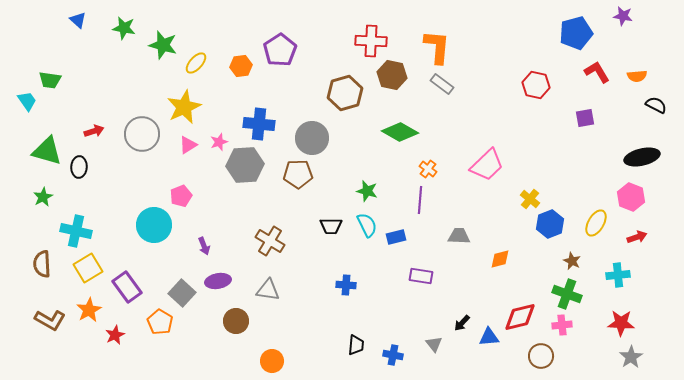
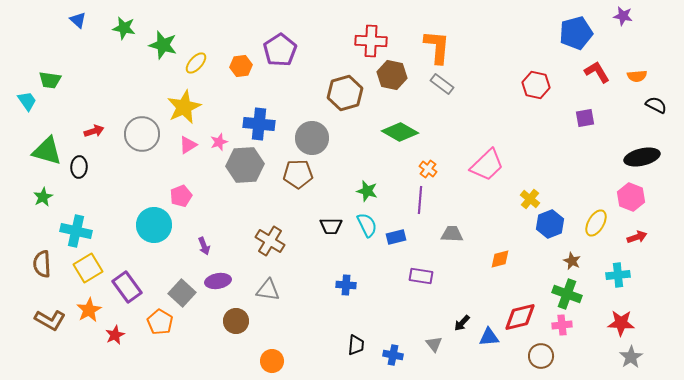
gray trapezoid at (459, 236): moved 7 px left, 2 px up
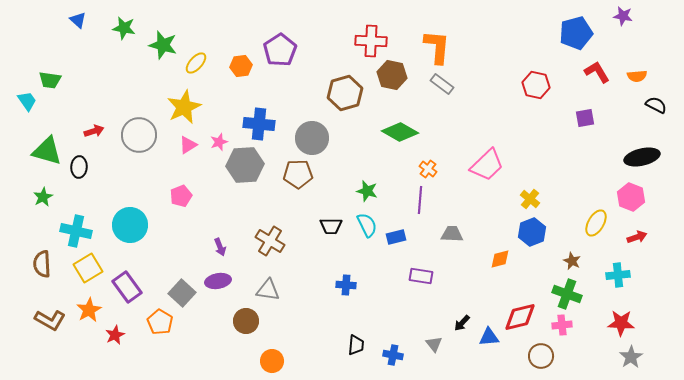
gray circle at (142, 134): moved 3 px left, 1 px down
blue hexagon at (550, 224): moved 18 px left, 8 px down
cyan circle at (154, 225): moved 24 px left
purple arrow at (204, 246): moved 16 px right, 1 px down
brown circle at (236, 321): moved 10 px right
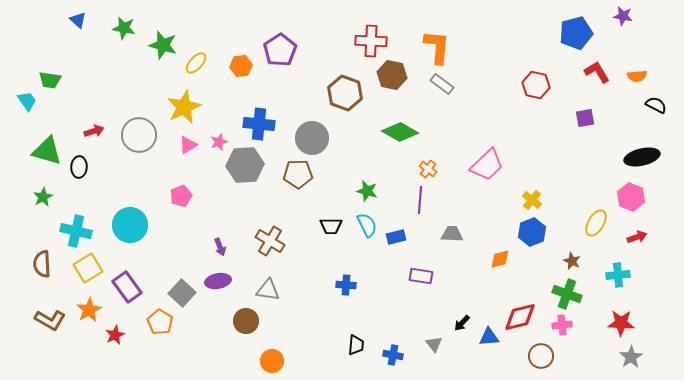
brown hexagon at (345, 93): rotated 24 degrees counterclockwise
yellow cross at (530, 199): moved 2 px right, 1 px down
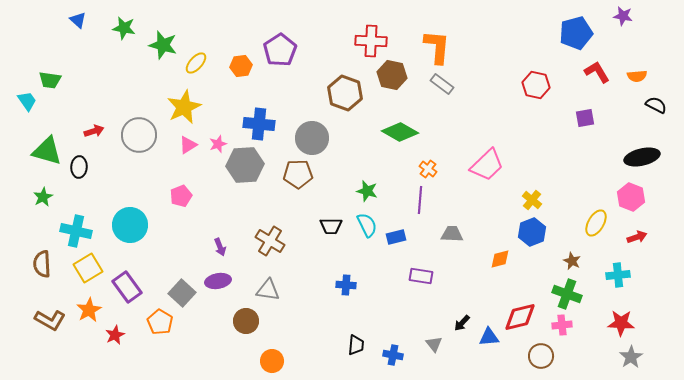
pink star at (219, 142): moved 1 px left, 2 px down
